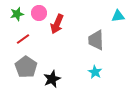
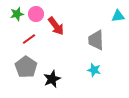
pink circle: moved 3 px left, 1 px down
red arrow: moved 1 px left, 2 px down; rotated 60 degrees counterclockwise
red line: moved 6 px right
cyan star: moved 1 px left, 2 px up; rotated 16 degrees counterclockwise
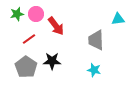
cyan triangle: moved 3 px down
black star: moved 18 px up; rotated 24 degrees clockwise
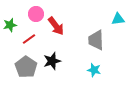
green star: moved 7 px left, 11 px down
black star: rotated 18 degrees counterclockwise
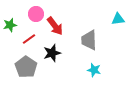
red arrow: moved 1 px left
gray trapezoid: moved 7 px left
black star: moved 8 px up
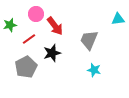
gray trapezoid: rotated 25 degrees clockwise
gray pentagon: rotated 10 degrees clockwise
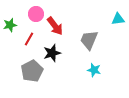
red line: rotated 24 degrees counterclockwise
gray pentagon: moved 6 px right, 4 px down
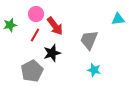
red line: moved 6 px right, 4 px up
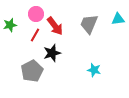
gray trapezoid: moved 16 px up
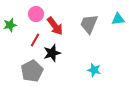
red line: moved 5 px down
